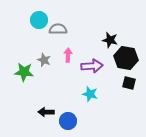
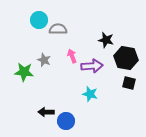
black star: moved 4 px left
pink arrow: moved 4 px right, 1 px down; rotated 24 degrees counterclockwise
blue circle: moved 2 px left
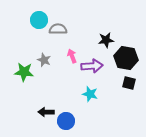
black star: rotated 21 degrees counterclockwise
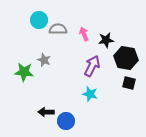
pink arrow: moved 12 px right, 22 px up
purple arrow: rotated 60 degrees counterclockwise
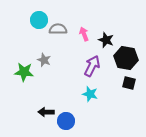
black star: rotated 28 degrees clockwise
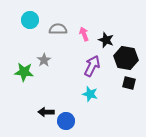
cyan circle: moved 9 px left
gray star: rotated 16 degrees clockwise
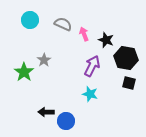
gray semicircle: moved 5 px right, 5 px up; rotated 24 degrees clockwise
green star: rotated 30 degrees clockwise
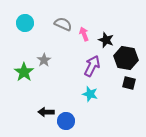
cyan circle: moved 5 px left, 3 px down
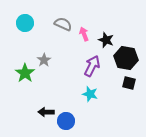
green star: moved 1 px right, 1 px down
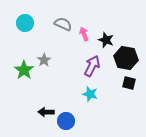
green star: moved 1 px left, 3 px up
